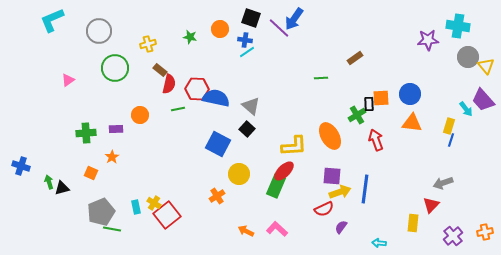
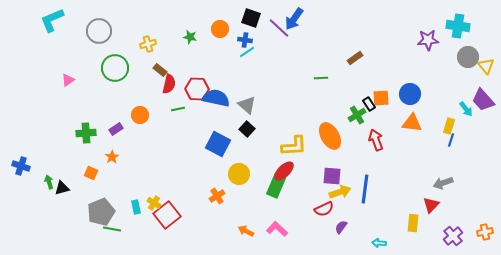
black rectangle at (369, 104): rotated 32 degrees counterclockwise
gray triangle at (251, 106): moved 4 px left, 1 px up
purple rectangle at (116, 129): rotated 32 degrees counterclockwise
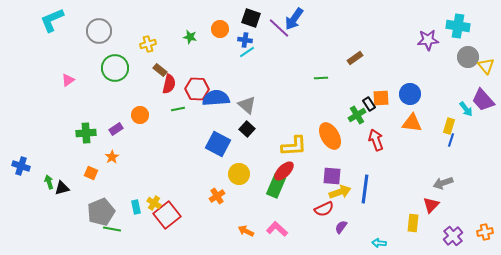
blue semicircle at (216, 98): rotated 16 degrees counterclockwise
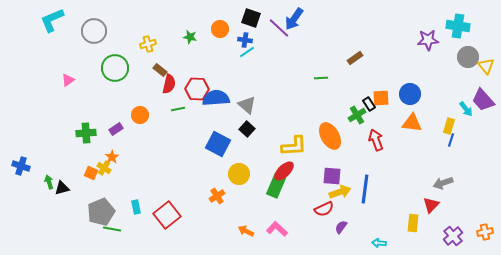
gray circle at (99, 31): moved 5 px left
yellow cross at (154, 203): moved 50 px left, 35 px up
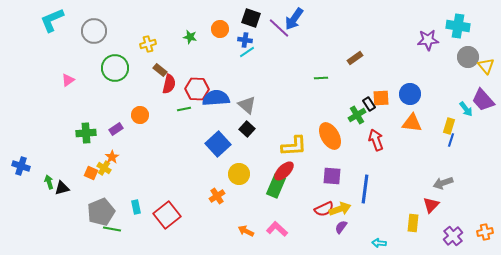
green line at (178, 109): moved 6 px right
blue square at (218, 144): rotated 20 degrees clockwise
yellow arrow at (340, 192): moved 17 px down
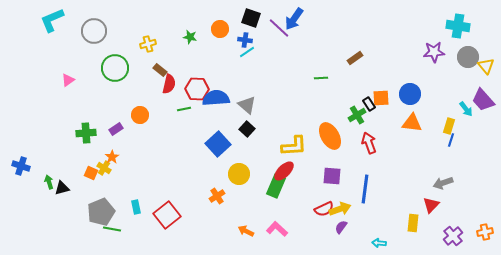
purple star at (428, 40): moved 6 px right, 12 px down
red arrow at (376, 140): moved 7 px left, 3 px down
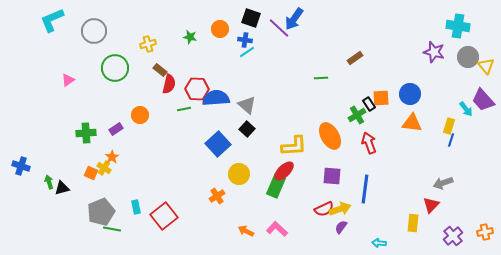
purple star at (434, 52): rotated 20 degrees clockwise
red square at (167, 215): moved 3 px left, 1 px down
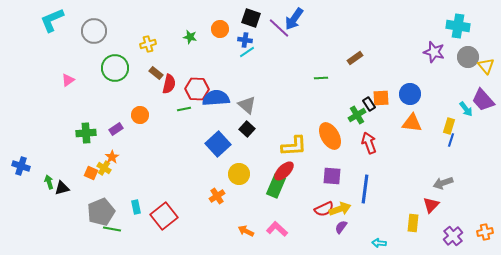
brown rectangle at (160, 70): moved 4 px left, 3 px down
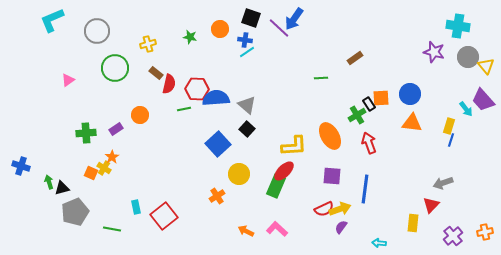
gray circle at (94, 31): moved 3 px right
gray pentagon at (101, 212): moved 26 px left
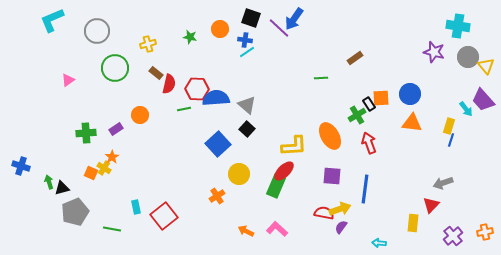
red semicircle at (324, 209): moved 4 px down; rotated 144 degrees counterclockwise
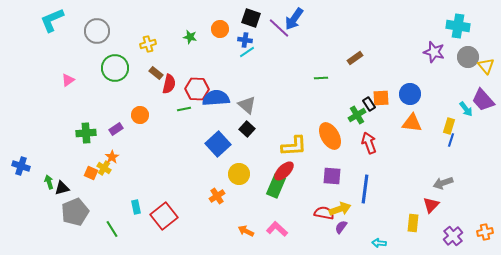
green line at (112, 229): rotated 48 degrees clockwise
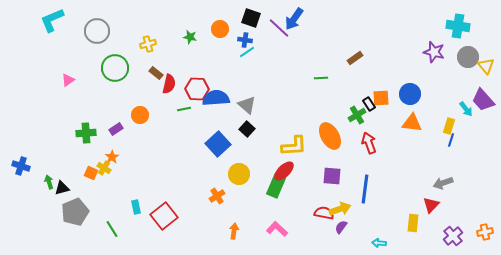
orange arrow at (246, 231): moved 12 px left; rotated 70 degrees clockwise
